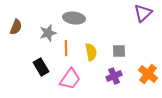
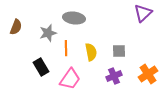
orange cross: rotated 18 degrees clockwise
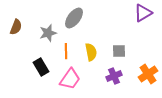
purple triangle: rotated 12 degrees clockwise
gray ellipse: rotated 60 degrees counterclockwise
orange line: moved 3 px down
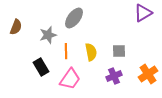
gray star: moved 2 px down
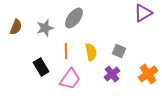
gray star: moved 3 px left, 7 px up
gray square: rotated 24 degrees clockwise
purple cross: moved 2 px left, 2 px up; rotated 14 degrees counterclockwise
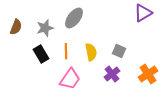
black rectangle: moved 13 px up
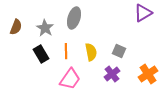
gray ellipse: rotated 20 degrees counterclockwise
gray star: rotated 24 degrees counterclockwise
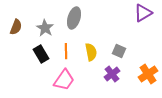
pink trapezoid: moved 6 px left, 1 px down
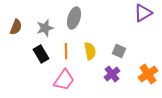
gray star: rotated 24 degrees clockwise
yellow semicircle: moved 1 px left, 1 px up
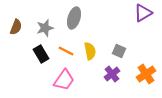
orange line: rotated 63 degrees counterclockwise
orange cross: moved 2 px left
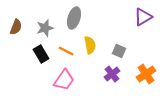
purple triangle: moved 4 px down
yellow semicircle: moved 6 px up
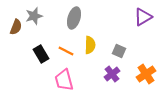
gray star: moved 11 px left, 12 px up
yellow semicircle: rotated 12 degrees clockwise
pink trapezoid: rotated 130 degrees clockwise
